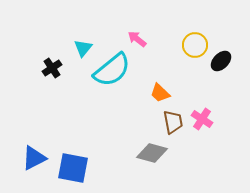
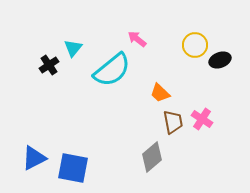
cyan triangle: moved 10 px left
black ellipse: moved 1 px left, 1 px up; rotated 25 degrees clockwise
black cross: moved 3 px left, 3 px up
gray diamond: moved 4 px down; rotated 56 degrees counterclockwise
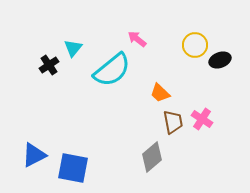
blue triangle: moved 3 px up
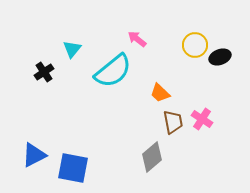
cyan triangle: moved 1 px left, 1 px down
black ellipse: moved 3 px up
black cross: moved 5 px left, 7 px down
cyan semicircle: moved 1 px right, 1 px down
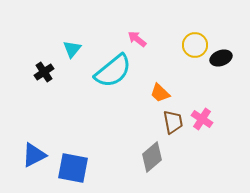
black ellipse: moved 1 px right, 1 px down
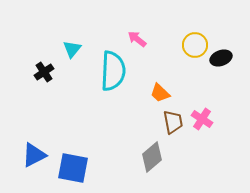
cyan semicircle: rotated 48 degrees counterclockwise
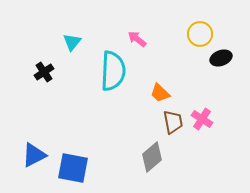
yellow circle: moved 5 px right, 11 px up
cyan triangle: moved 7 px up
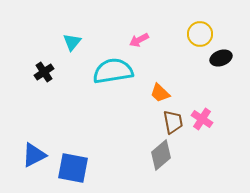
pink arrow: moved 2 px right, 1 px down; rotated 66 degrees counterclockwise
cyan semicircle: rotated 102 degrees counterclockwise
gray diamond: moved 9 px right, 2 px up
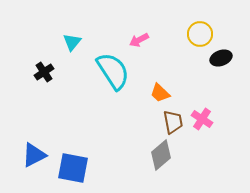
cyan semicircle: rotated 66 degrees clockwise
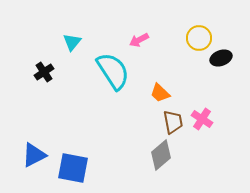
yellow circle: moved 1 px left, 4 px down
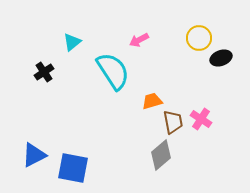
cyan triangle: rotated 12 degrees clockwise
orange trapezoid: moved 8 px left, 8 px down; rotated 120 degrees clockwise
pink cross: moved 1 px left
